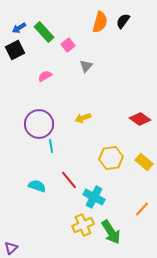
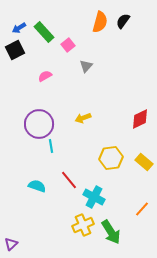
red diamond: rotated 60 degrees counterclockwise
purple triangle: moved 4 px up
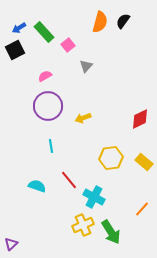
purple circle: moved 9 px right, 18 px up
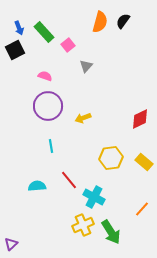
blue arrow: rotated 80 degrees counterclockwise
pink semicircle: rotated 48 degrees clockwise
cyan semicircle: rotated 24 degrees counterclockwise
